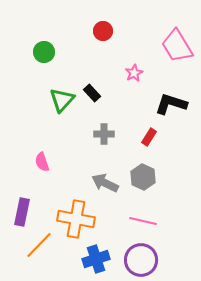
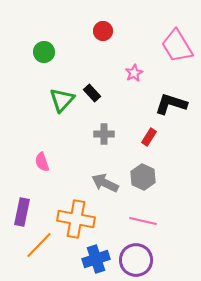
purple circle: moved 5 px left
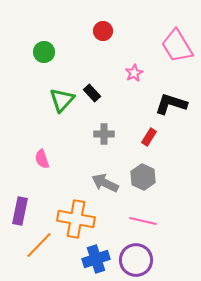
pink semicircle: moved 3 px up
purple rectangle: moved 2 px left, 1 px up
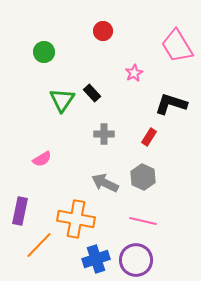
green triangle: rotated 8 degrees counterclockwise
pink semicircle: rotated 102 degrees counterclockwise
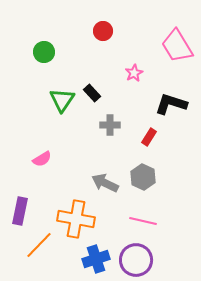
gray cross: moved 6 px right, 9 px up
